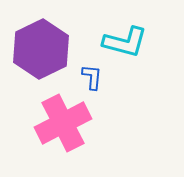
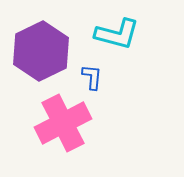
cyan L-shape: moved 8 px left, 8 px up
purple hexagon: moved 2 px down
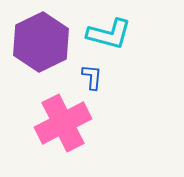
cyan L-shape: moved 8 px left
purple hexagon: moved 9 px up
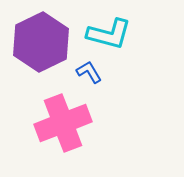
blue L-shape: moved 3 px left, 5 px up; rotated 36 degrees counterclockwise
pink cross: rotated 6 degrees clockwise
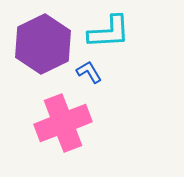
cyan L-shape: moved 2 px up; rotated 18 degrees counterclockwise
purple hexagon: moved 2 px right, 2 px down
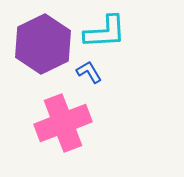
cyan L-shape: moved 4 px left
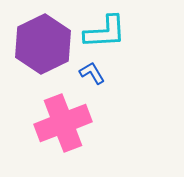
blue L-shape: moved 3 px right, 1 px down
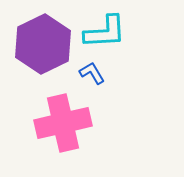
pink cross: rotated 8 degrees clockwise
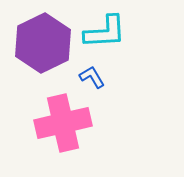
purple hexagon: moved 1 px up
blue L-shape: moved 4 px down
